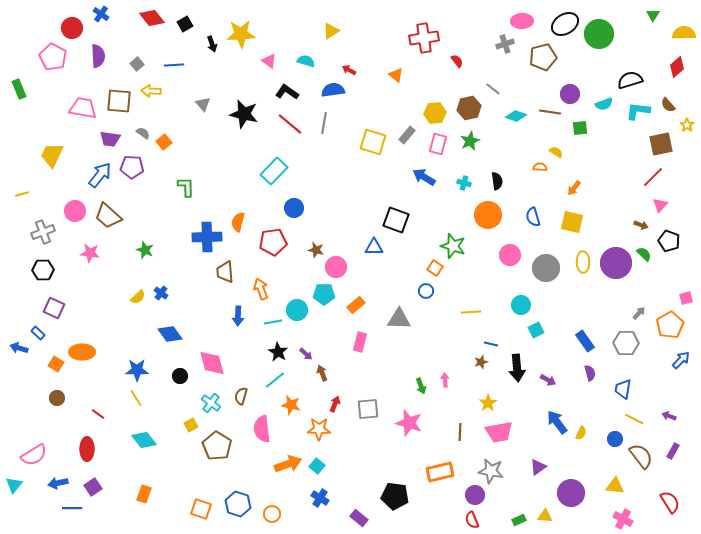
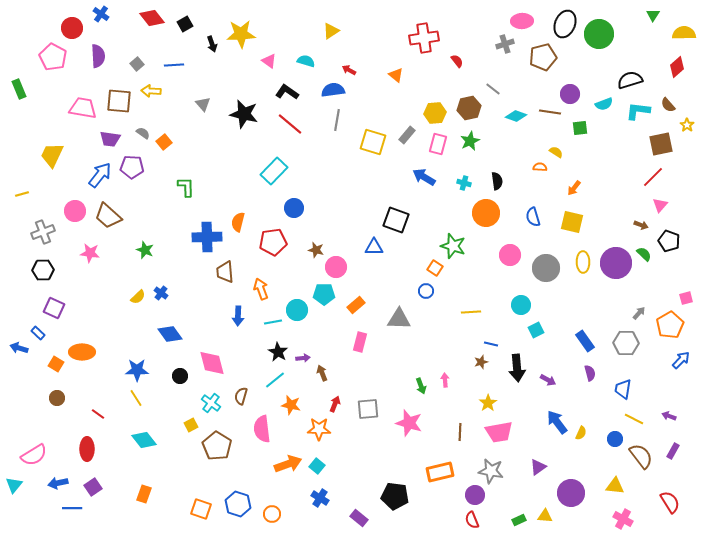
black ellipse at (565, 24): rotated 36 degrees counterclockwise
gray line at (324, 123): moved 13 px right, 3 px up
orange circle at (488, 215): moved 2 px left, 2 px up
purple arrow at (306, 354): moved 3 px left, 4 px down; rotated 48 degrees counterclockwise
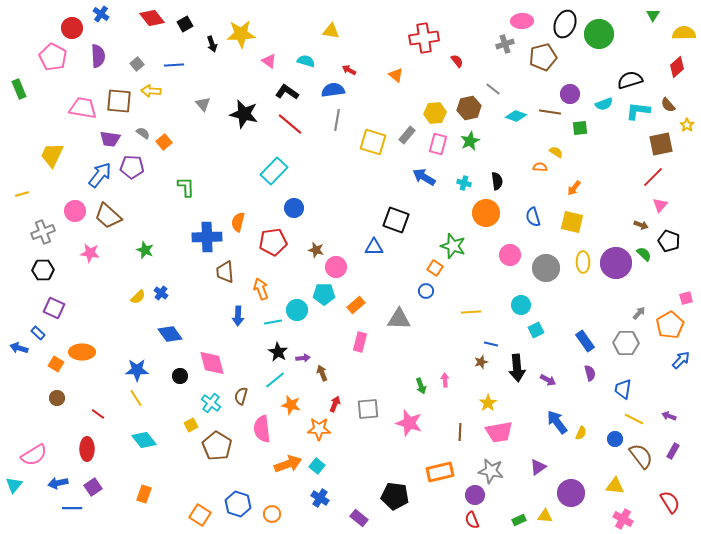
yellow triangle at (331, 31): rotated 42 degrees clockwise
orange square at (201, 509): moved 1 px left, 6 px down; rotated 15 degrees clockwise
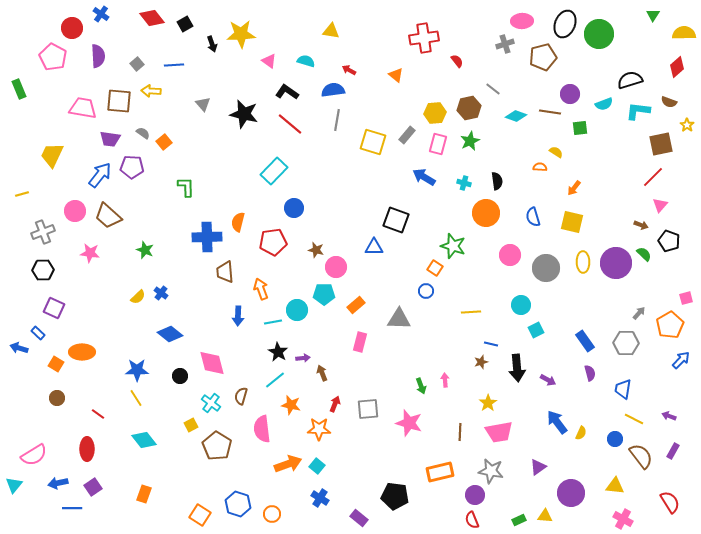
brown semicircle at (668, 105): moved 1 px right, 3 px up; rotated 28 degrees counterclockwise
blue diamond at (170, 334): rotated 15 degrees counterclockwise
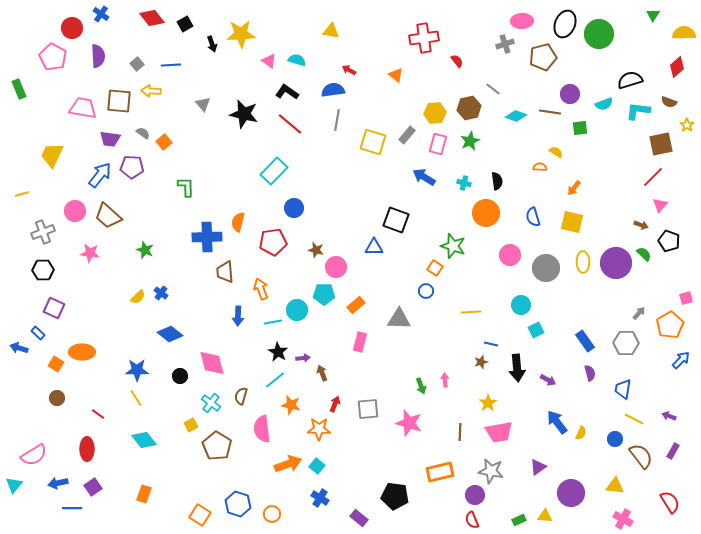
cyan semicircle at (306, 61): moved 9 px left, 1 px up
blue line at (174, 65): moved 3 px left
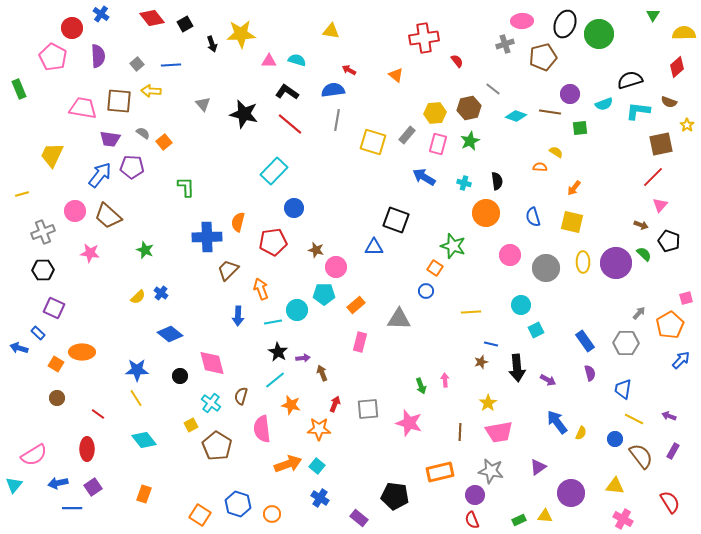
pink triangle at (269, 61): rotated 35 degrees counterclockwise
brown trapezoid at (225, 272): moved 3 px right, 2 px up; rotated 50 degrees clockwise
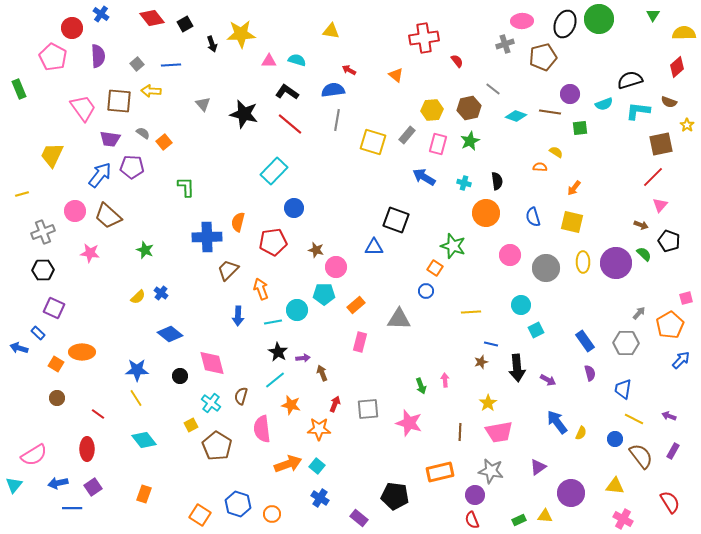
green circle at (599, 34): moved 15 px up
pink trapezoid at (83, 108): rotated 44 degrees clockwise
yellow hexagon at (435, 113): moved 3 px left, 3 px up
